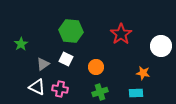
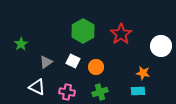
green hexagon: moved 12 px right; rotated 25 degrees clockwise
white square: moved 7 px right, 2 px down
gray triangle: moved 3 px right, 2 px up
pink cross: moved 7 px right, 3 px down
cyan rectangle: moved 2 px right, 2 px up
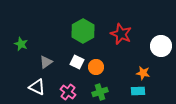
red star: rotated 15 degrees counterclockwise
green star: rotated 16 degrees counterclockwise
white square: moved 4 px right, 1 px down
pink cross: moved 1 px right; rotated 28 degrees clockwise
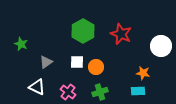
white square: rotated 24 degrees counterclockwise
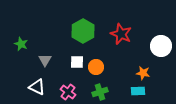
gray triangle: moved 1 px left, 2 px up; rotated 24 degrees counterclockwise
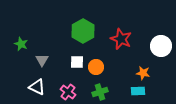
red star: moved 5 px down
gray triangle: moved 3 px left
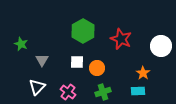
orange circle: moved 1 px right, 1 px down
orange star: rotated 24 degrees clockwise
white triangle: rotated 48 degrees clockwise
green cross: moved 3 px right
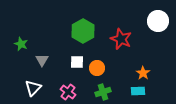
white circle: moved 3 px left, 25 px up
white triangle: moved 4 px left, 1 px down
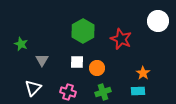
pink cross: rotated 21 degrees counterclockwise
